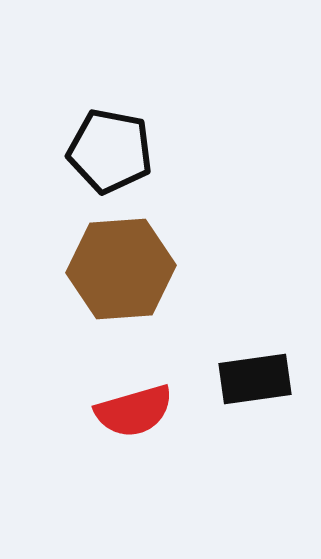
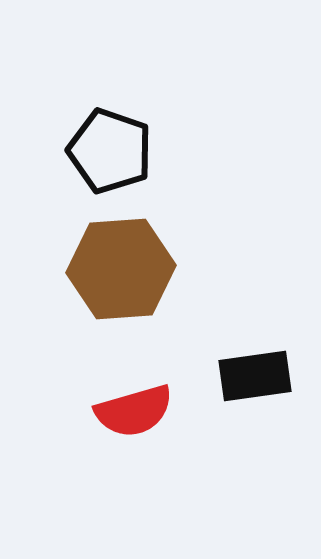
black pentagon: rotated 8 degrees clockwise
black rectangle: moved 3 px up
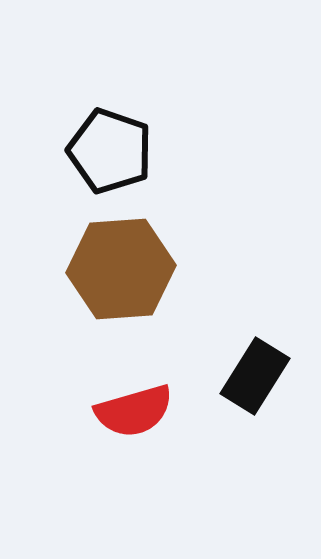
black rectangle: rotated 50 degrees counterclockwise
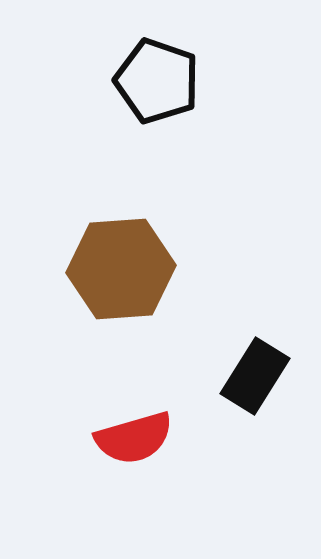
black pentagon: moved 47 px right, 70 px up
red semicircle: moved 27 px down
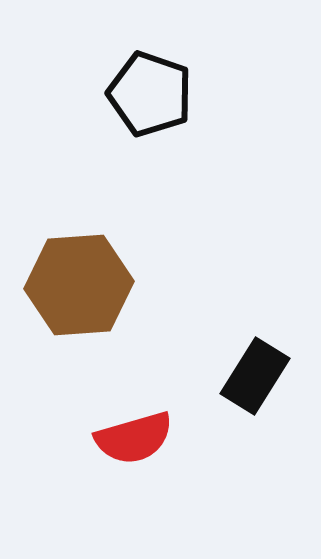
black pentagon: moved 7 px left, 13 px down
brown hexagon: moved 42 px left, 16 px down
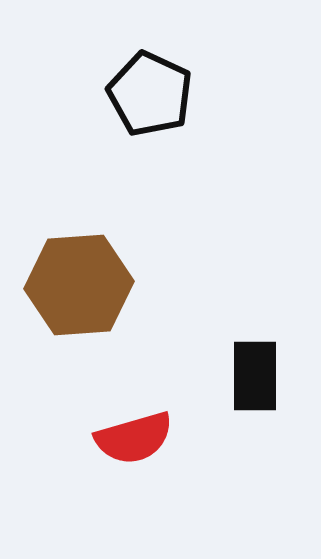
black pentagon: rotated 6 degrees clockwise
black rectangle: rotated 32 degrees counterclockwise
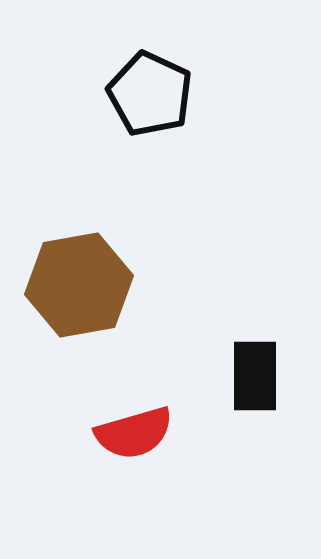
brown hexagon: rotated 6 degrees counterclockwise
red semicircle: moved 5 px up
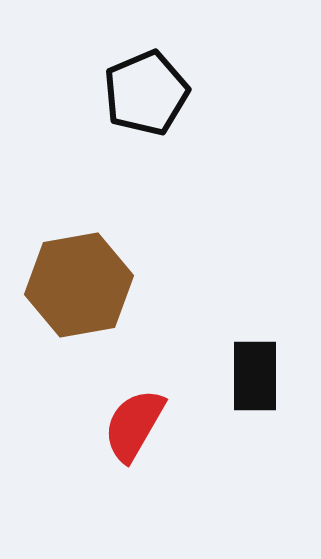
black pentagon: moved 4 px left, 1 px up; rotated 24 degrees clockwise
red semicircle: moved 8 px up; rotated 136 degrees clockwise
